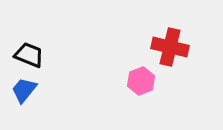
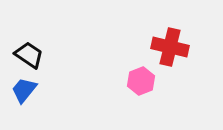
black trapezoid: rotated 12 degrees clockwise
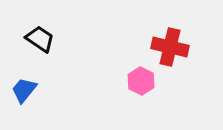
black trapezoid: moved 11 px right, 16 px up
pink hexagon: rotated 12 degrees counterclockwise
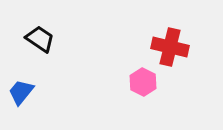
pink hexagon: moved 2 px right, 1 px down
blue trapezoid: moved 3 px left, 2 px down
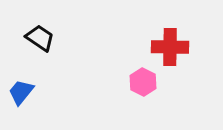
black trapezoid: moved 1 px up
red cross: rotated 12 degrees counterclockwise
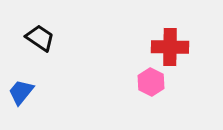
pink hexagon: moved 8 px right
